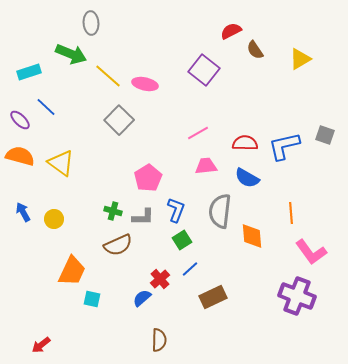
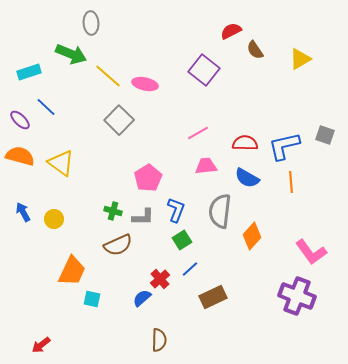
orange line at (291, 213): moved 31 px up
orange diamond at (252, 236): rotated 48 degrees clockwise
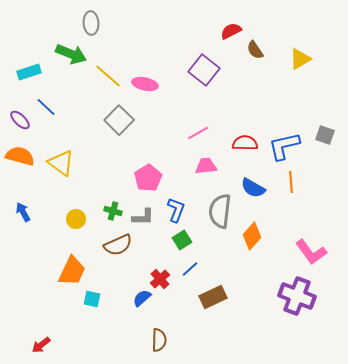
blue semicircle at (247, 178): moved 6 px right, 10 px down
yellow circle at (54, 219): moved 22 px right
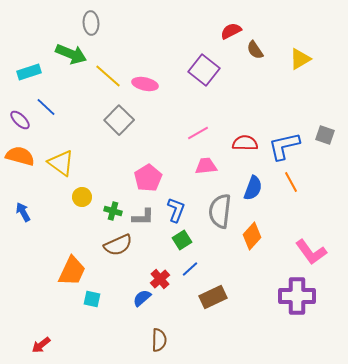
orange line at (291, 182): rotated 25 degrees counterclockwise
blue semicircle at (253, 188): rotated 100 degrees counterclockwise
yellow circle at (76, 219): moved 6 px right, 22 px up
purple cross at (297, 296): rotated 21 degrees counterclockwise
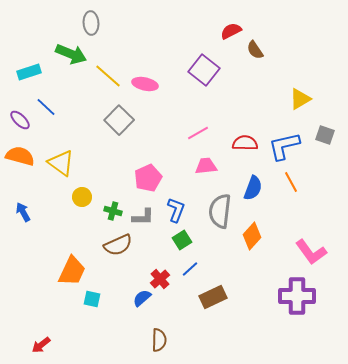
yellow triangle at (300, 59): moved 40 px down
pink pentagon at (148, 178): rotated 8 degrees clockwise
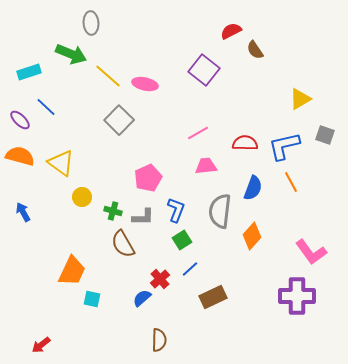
brown semicircle at (118, 245): moved 5 px right, 1 px up; rotated 84 degrees clockwise
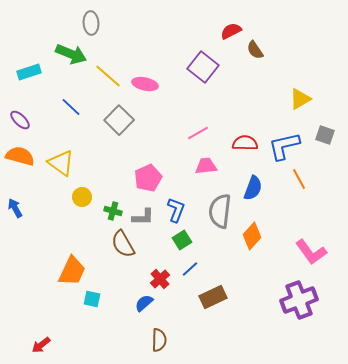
purple square at (204, 70): moved 1 px left, 3 px up
blue line at (46, 107): moved 25 px right
orange line at (291, 182): moved 8 px right, 3 px up
blue arrow at (23, 212): moved 8 px left, 4 px up
purple cross at (297, 296): moved 2 px right, 4 px down; rotated 21 degrees counterclockwise
blue semicircle at (142, 298): moved 2 px right, 5 px down
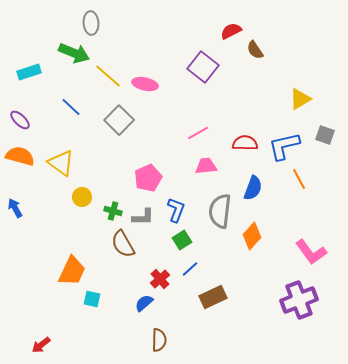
green arrow at (71, 54): moved 3 px right, 1 px up
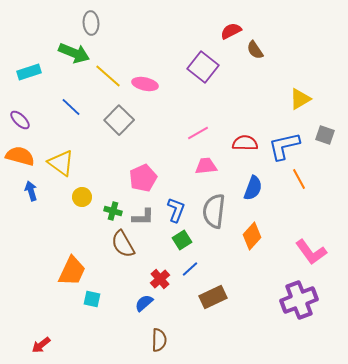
pink pentagon at (148, 178): moved 5 px left
blue arrow at (15, 208): moved 16 px right, 17 px up; rotated 12 degrees clockwise
gray semicircle at (220, 211): moved 6 px left
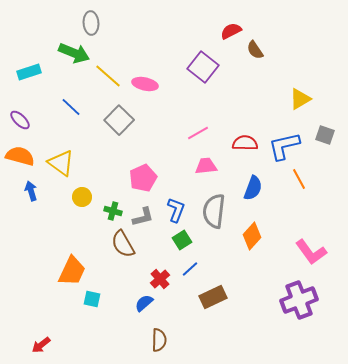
gray L-shape at (143, 217): rotated 15 degrees counterclockwise
